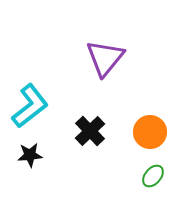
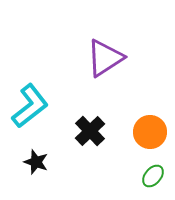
purple triangle: rotated 18 degrees clockwise
black star: moved 6 px right, 7 px down; rotated 25 degrees clockwise
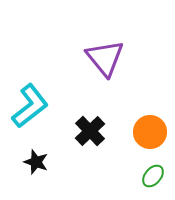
purple triangle: rotated 36 degrees counterclockwise
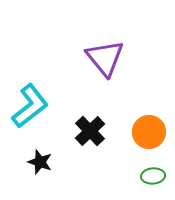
orange circle: moved 1 px left
black star: moved 4 px right
green ellipse: rotated 45 degrees clockwise
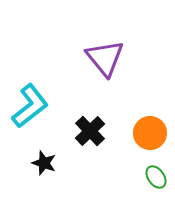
orange circle: moved 1 px right, 1 px down
black star: moved 4 px right, 1 px down
green ellipse: moved 3 px right, 1 px down; rotated 60 degrees clockwise
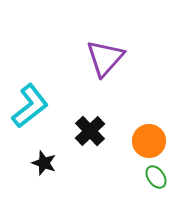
purple triangle: rotated 21 degrees clockwise
orange circle: moved 1 px left, 8 px down
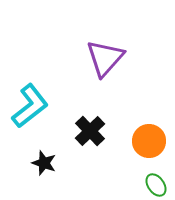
green ellipse: moved 8 px down
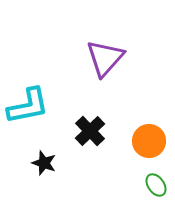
cyan L-shape: moved 2 px left; rotated 27 degrees clockwise
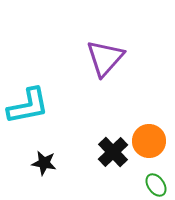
black cross: moved 23 px right, 21 px down
black star: rotated 10 degrees counterclockwise
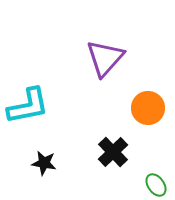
orange circle: moved 1 px left, 33 px up
